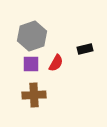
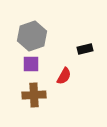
red semicircle: moved 8 px right, 13 px down
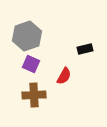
gray hexagon: moved 5 px left
purple square: rotated 24 degrees clockwise
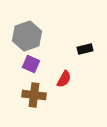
red semicircle: moved 3 px down
brown cross: rotated 10 degrees clockwise
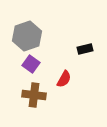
purple square: rotated 12 degrees clockwise
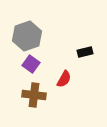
black rectangle: moved 3 px down
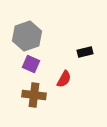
purple square: rotated 12 degrees counterclockwise
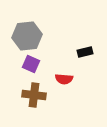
gray hexagon: rotated 12 degrees clockwise
red semicircle: rotated 66 degrees clockwise
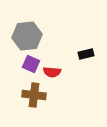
black rectangle: moved 1 px right, 2 px down
red semicircle: moved 12 px left, 7 px up
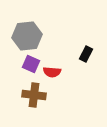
black rectangle: rotated 49 degrees counterclockwise
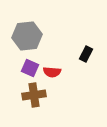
purple square: moved 1 px left, 4 px down
brown cross: rotated 15 degrees counterclockwise
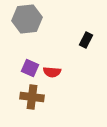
gray hexagon: moved 17 px up
black rectangle: moved 14 px up
brown cross: moved 2 px left, 2 px down; rotated 15 degrees clockwise
